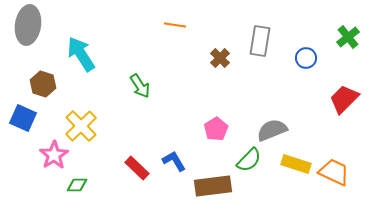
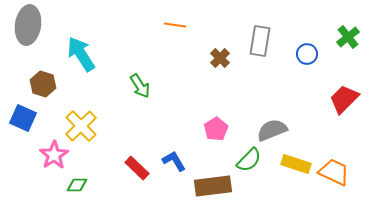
blue circle: moved 1 px right, 4 px up
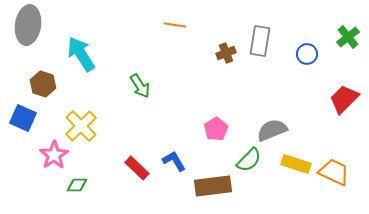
brown cross: moved 6 px right, 5 px up; rotated 24 degrees clockwise
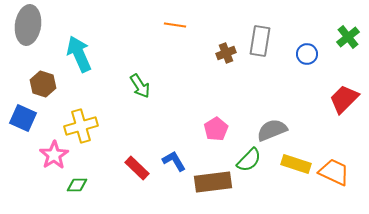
cyan arrow: moved 2 px left; rotated 9 degrees clockwise
yellow cross: rotated 28 degrees clockwise
brown rectangle: moved 4 px up
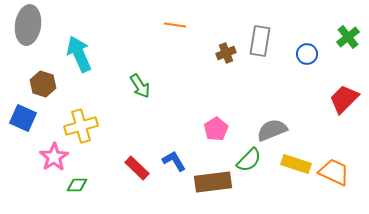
pink star: moved 2 px down
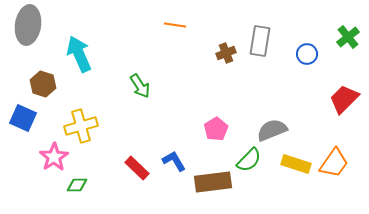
orange trapezoid: moved 9 px up; rotated 100 degrees clockwise
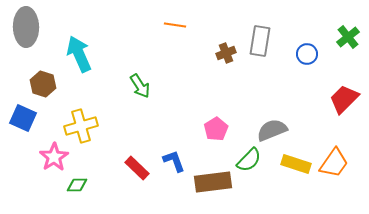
gray ellipse: moved 2 px left, 2 px down; rotated 9 degrees counterclockwise
blue L-shape: rotated 10 degrees clockwise
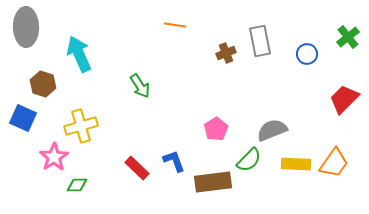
gray rectangle: rotated 20 degrees counterclockwise
yellow rectangle: rotated 16 degrees counterclockwise
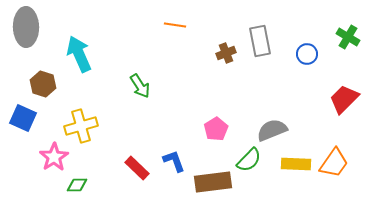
green cross: rotated 20 degrees counterclockwise
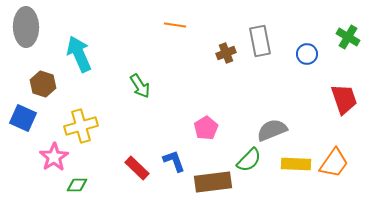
red trapezoid: rotated 116 degrees clockwise
pink pentagon: moved 10 px left, 1 px up
